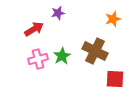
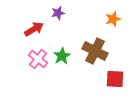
pink cross: rotated 36 degrees counterclockwise
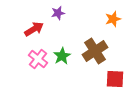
brown cross: rotated 30 degrees clockwise
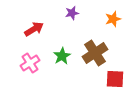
purple star: moved 14 px right
brown cross: moved 2 px down
pink cross: moved 8 px left, 4 px down; rotated 18 degrees clockwise
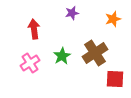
red arrow: rotated 66 degrees counterclockwise
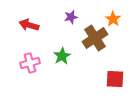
purple star: moved 1 px left, 4 px down
orange star: rotated 21 degrees counterclockwise
red arrow: moved 5 px left, 4 px up; rotated 66 degrees counterclockwise
brown cross: moved 15 px up
pink cross: rotated 18 degrees clockwise
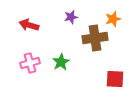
orange star: rotated 21 degrees clockwise
brown cross: rotated 25 degrees clockwise
green star: moved 1 px left, 6 px down
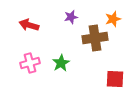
green star: moved 1 px down
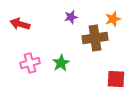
red arrow: moved 9 px left, 1 px up
red square: moved 1 px right
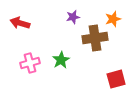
purple star: moved 2 px right
red arrow: moved 1 px up
green star: moved 3 px up
red square: rotated 18 degrees counterclockwise
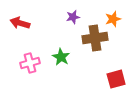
green star: moved 3 px up; rotated 12 degrees counterclockwise
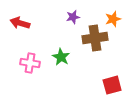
pink cross: rotated 24 degrees clockwise
red square: moved 4 px left, 6 px down
